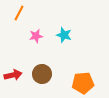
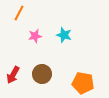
pink star: moved 1 px left
red arrow: rotated 132 degrees clockwise
orange pentagon: rotated 15 degrees clockwise
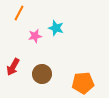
cyan star: moved 8 px left, 7 px up
red arrow: moved 8 px up
orange pentagon: rotated 15 degrees counterclockwise
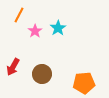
orange line: moved 2 px down
cyan star: moved 2 px right; rotated 21 degrees clockwise
pink star: moved 5 px up; rotated 24 degrees counterclockwise
orange pentagon: moved 1 px right
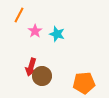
cyan star: moved 1 px left, 6 px down; rotated 21 degrees counterclockwise
red arrow: moved 18 px right; rotated 12 degrees counterclockwise
brown circle: moved 2 px down
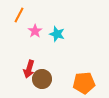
red arrow: moved 2 px left, 2 px down
brown circle: moved 3 px down
